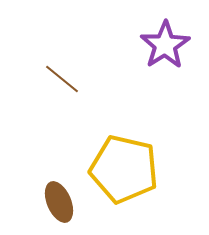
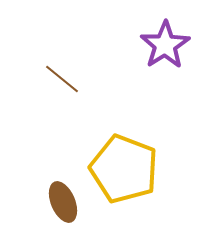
yellow pentagon: rotated 8 degrees clockwise
brown ellipse: moved 4 px right
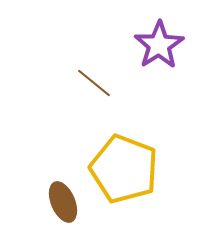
purple star: moved 6 px left
brown line: moved 32 px right, 4 px down
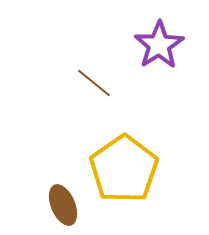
yellow pentagon: rotated 16 degrees clockwise
brown ellipse: moved 3 px down
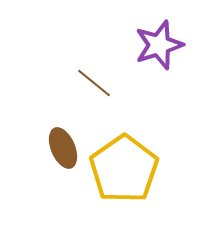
purple star: rotated 15 degrees clockwise
brown ellipse: moved 57 px up
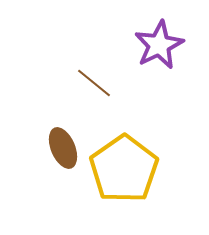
purple star: rotated 9 degrees counterclockwise
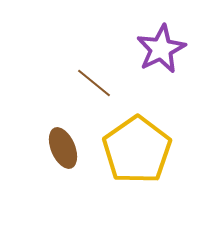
purple star: moved 2 px right, 4 px down
yellow pentagon: moved 13 px right, 19 px up
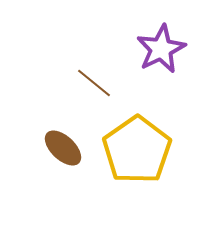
brown ellipse: rotated 24 degrees counterclockwise
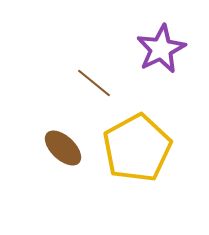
yellow pentagon: moved 2 px up; rotated 6 degrees clockwise
